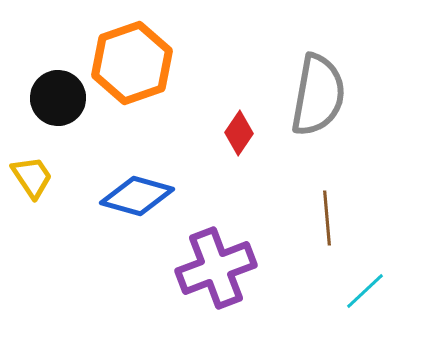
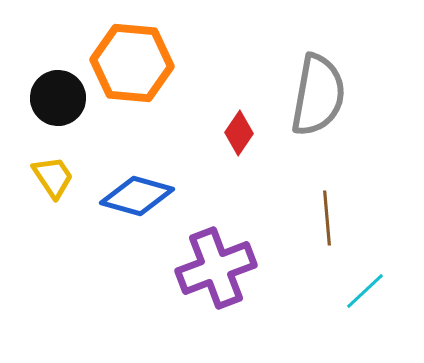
orange hexagon: rotated 24 degrees clockwise
yellow trapezoid: moved 21 px right
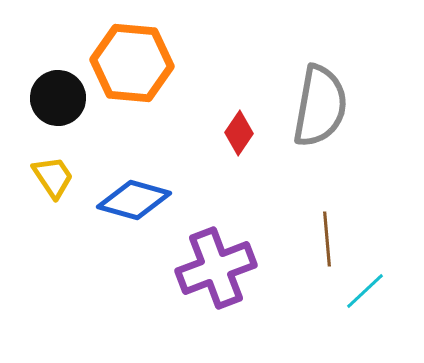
gray semicircle: moved 2 px right, 11 px down
blue diamond: moved 3 px left, 4 px down
brown line: moved 21 px down
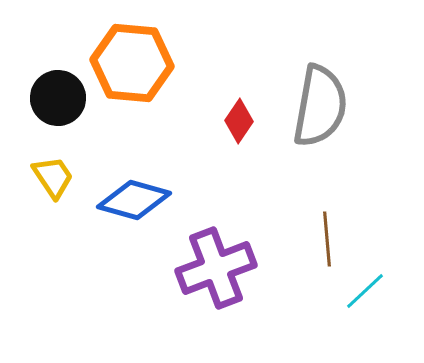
red diamond: moved 12 px up
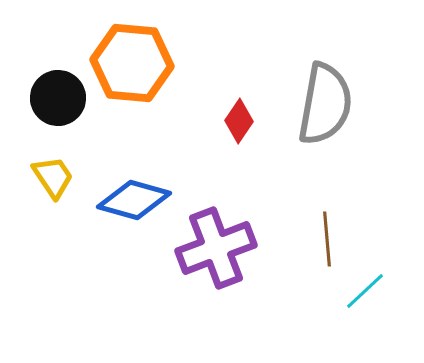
gray semicircle: moved 5 px right, 2 px up
purple cross: moved 20 px up
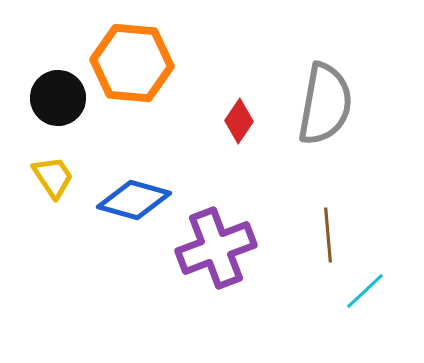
brown line: moved 1 px right, 4 px up
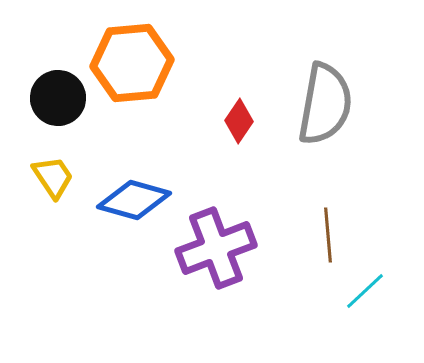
orange hexagon: rotated 10 degrees counterclockwise
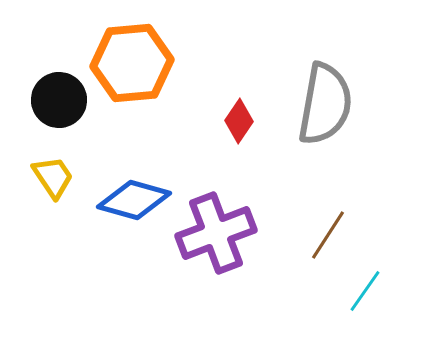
black circle: moved 1 px right, 2 px down
brown line: rotated 38 degrees clockwise
purple cross: moved 15 px up
cyan line: rotated 12 degrees counterclockwise
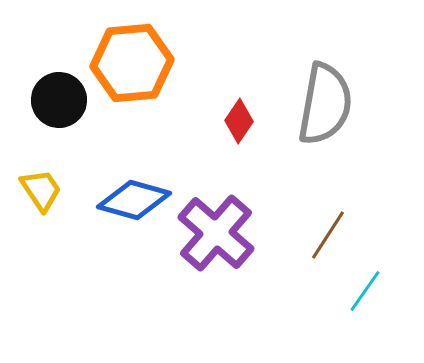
yellow trapezoid: moved 12 px left, 13 px down
purple cross: rotated 28 degrees counterclockwise
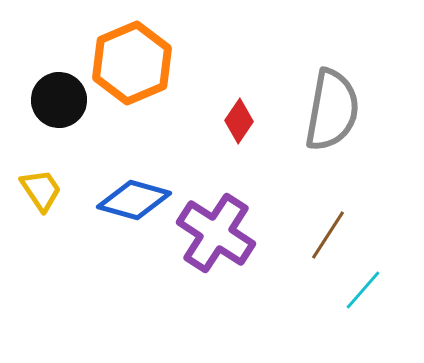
orange hexagon: rotated 18 degrees counterclockwise
gray semicircle: moved 7 px right, 6 px down
purple cross: rotated 8 degrees counterclockwise
cyan line: moved 2 px left, 1 px up; rotated 6 degrees clockwise
